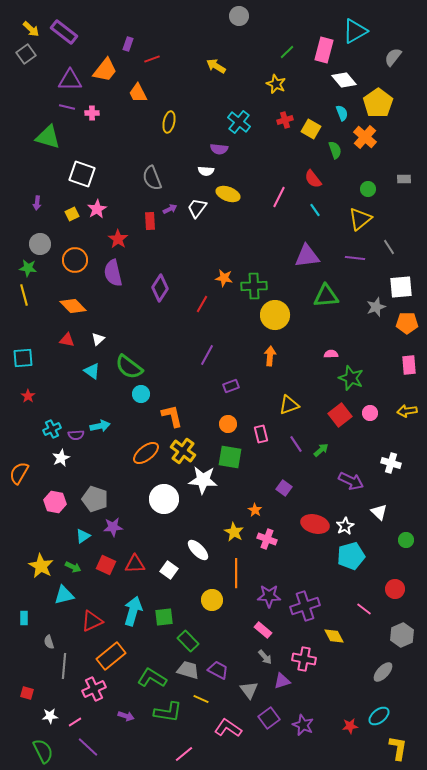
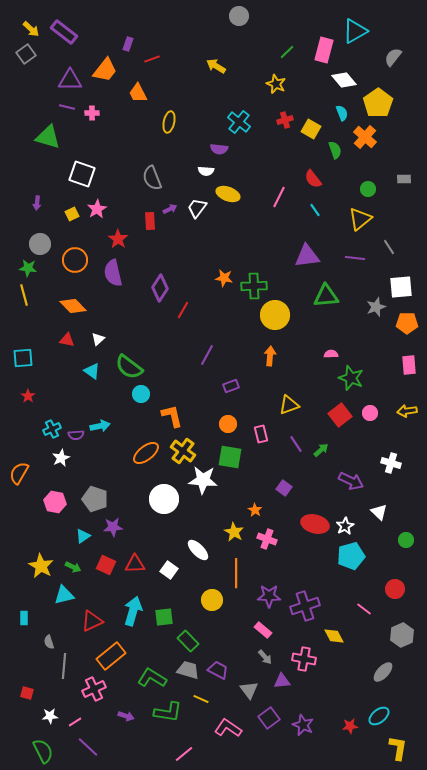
red line at (202, 304): moved 19 px left, 6 px down
purple triangle at (282, 681): rotated 12 degrees clockwise
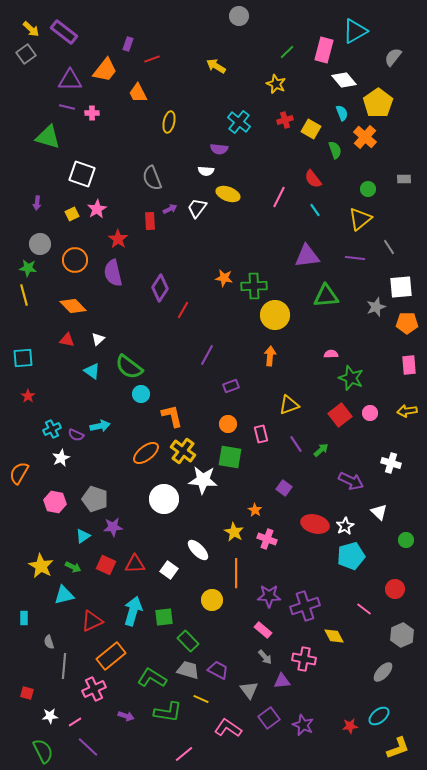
purple semicircle at (76, 435): rotated 28 degrees clockwise
yellow L-shape at (398, 748): rotated 60 degrees clockwise
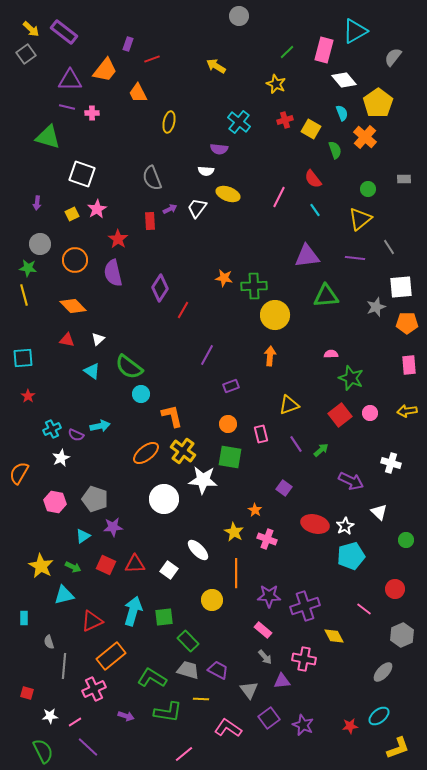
yellow line at (201, 699): rotated 21 degrees counterclockwise
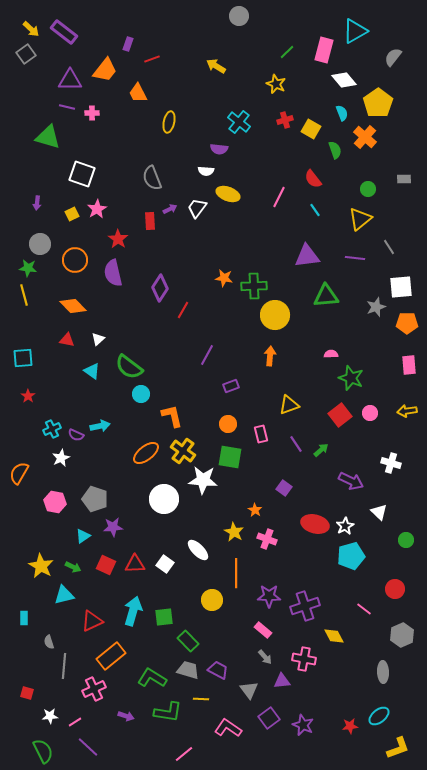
white square at (169, 570): moved 4 px left, 6 px up
gray ellipse at (383, 672): rotated 45 degrees counterclockwise
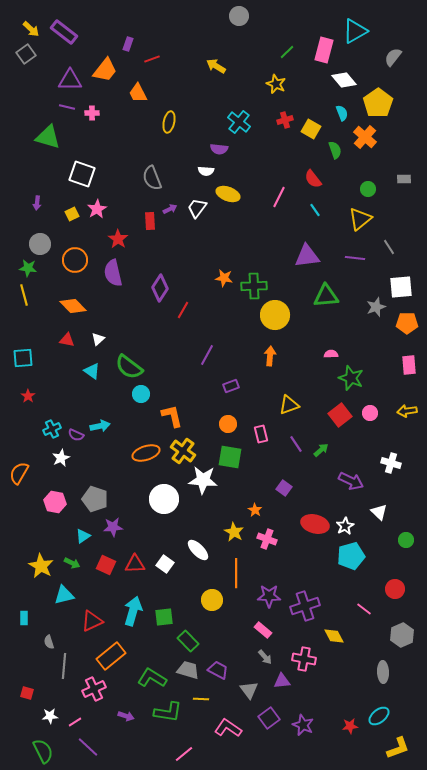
orange ellipse at (146, 453): rotated 20 degrees clockwise
green arrow at (73, 567): moved 1 px left, 4 px up
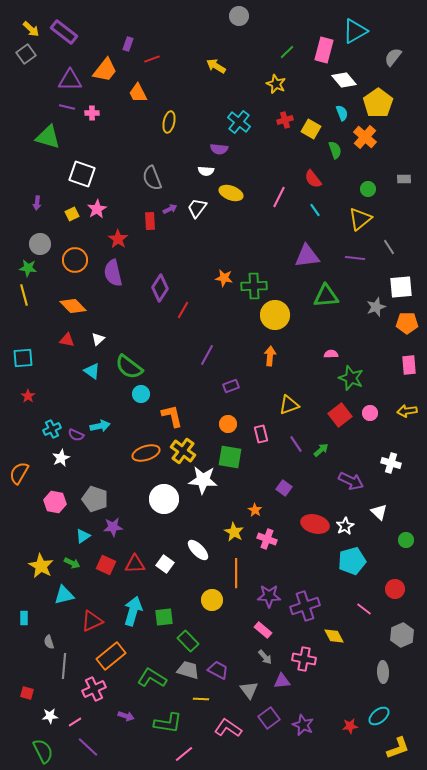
yellow ellipse at (228, 194): moved 3 px right, 1 px up
cyan pentagon at (351, 556): moved 1 px right, 5 px down
green L-shape at (168, 712): moved 11 px down
